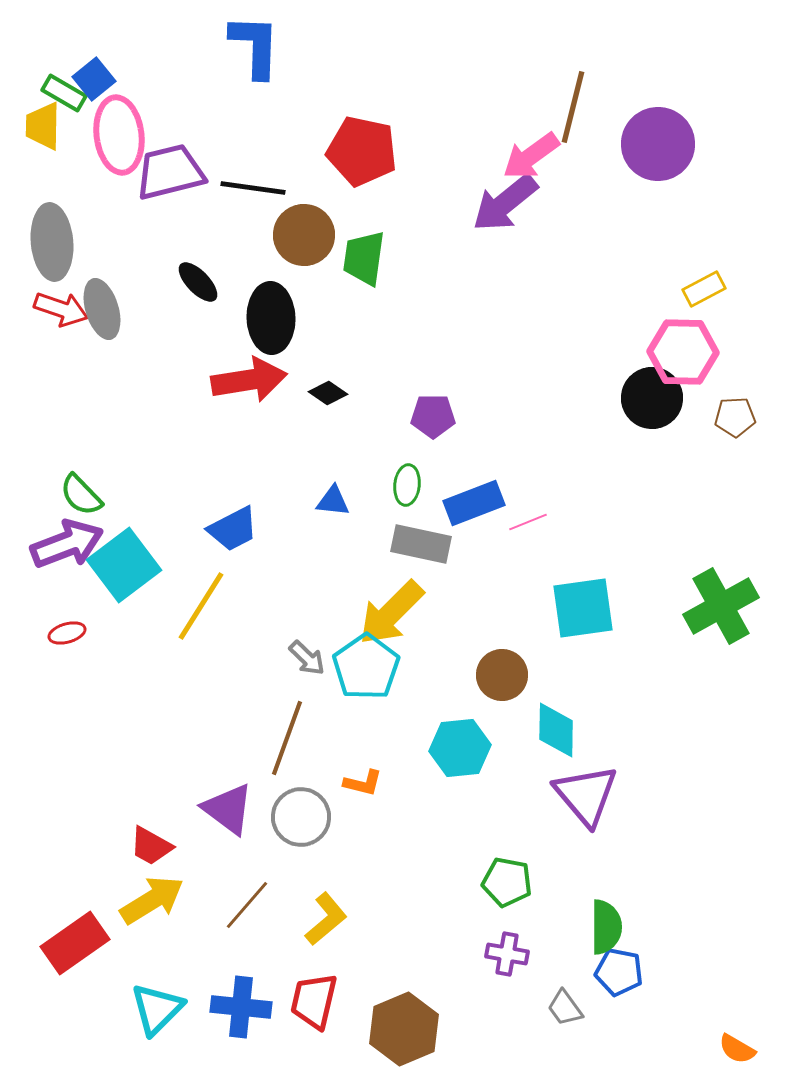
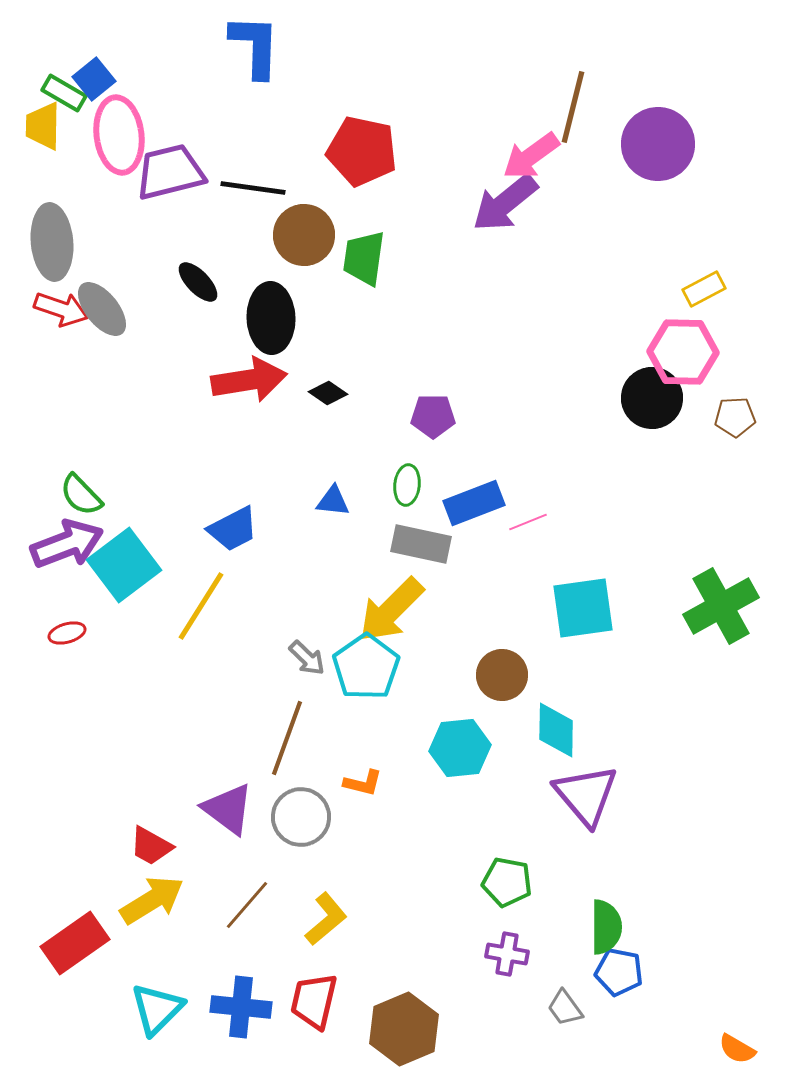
gray ellipse at (102, 309): rotated 22 degrees counterclockwise
yellow arrow at (391, 613): moved 3 px up
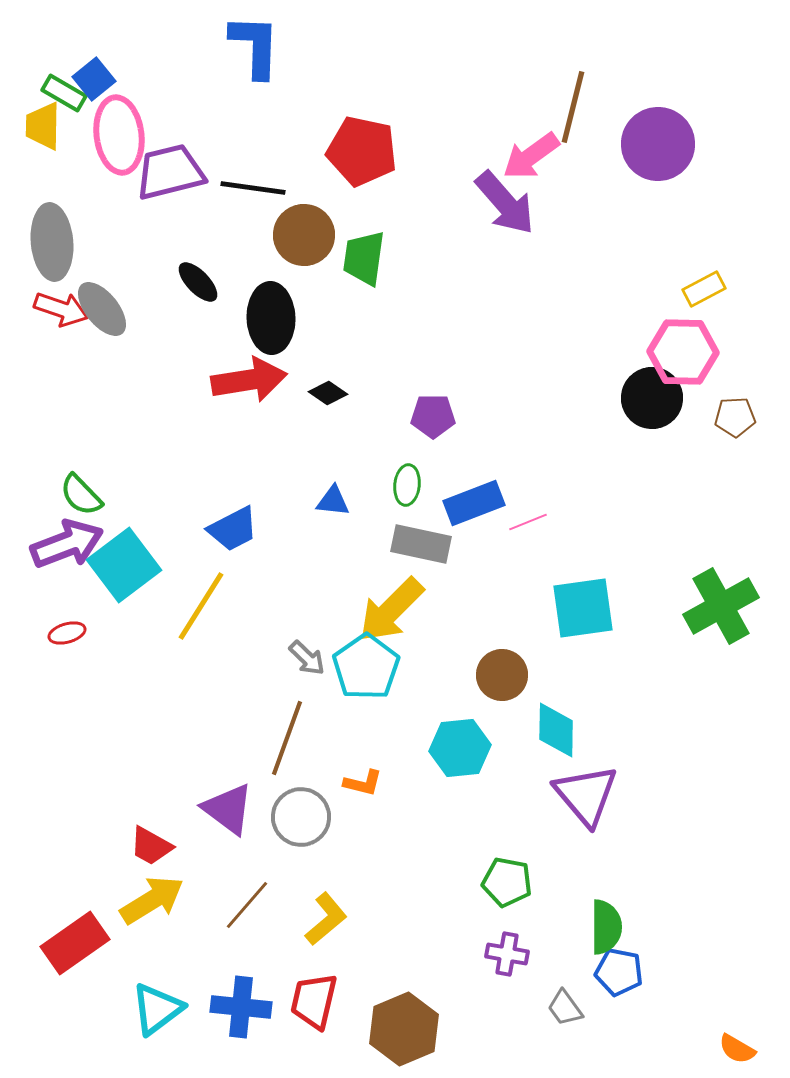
purple arrow at (505, 203): rotated 92 degrees counterclockwise
cyan triangle at (157, 1009): rotated 8 degrees clockwise
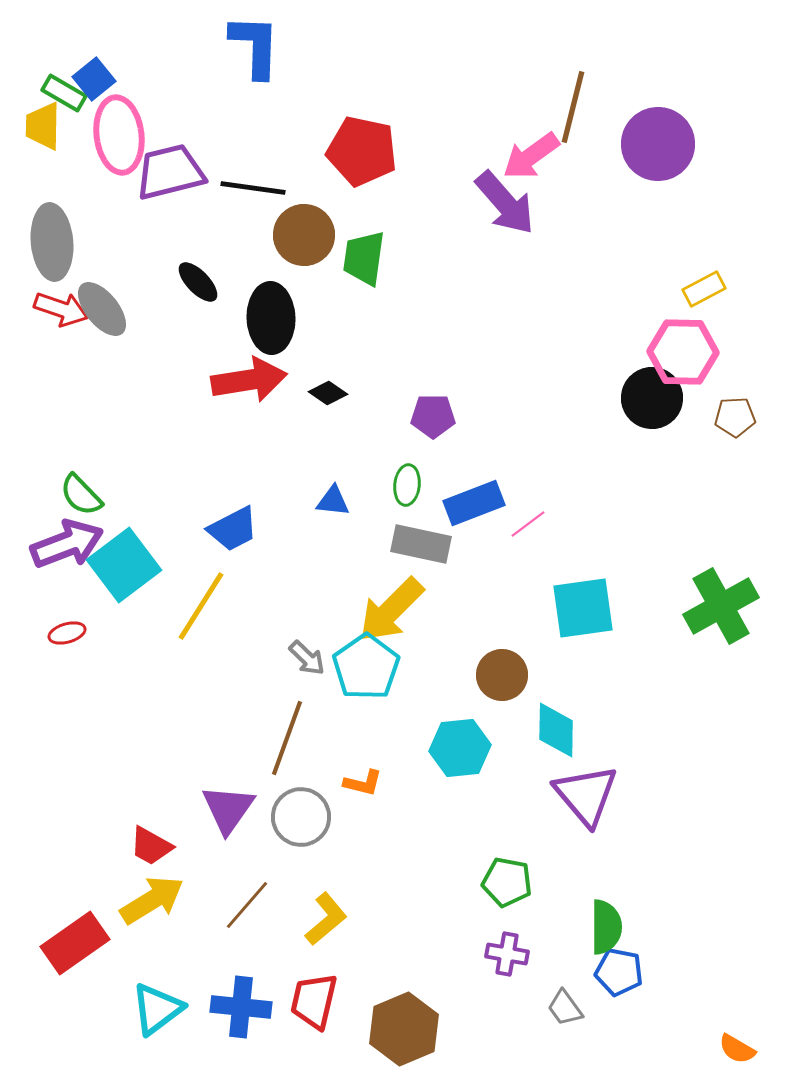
pink line at (528, 522): moved 2 px down; rotated 15 degrees counterclockwise
purple triangle at (228, 809): rotated 28 degrees clockwise
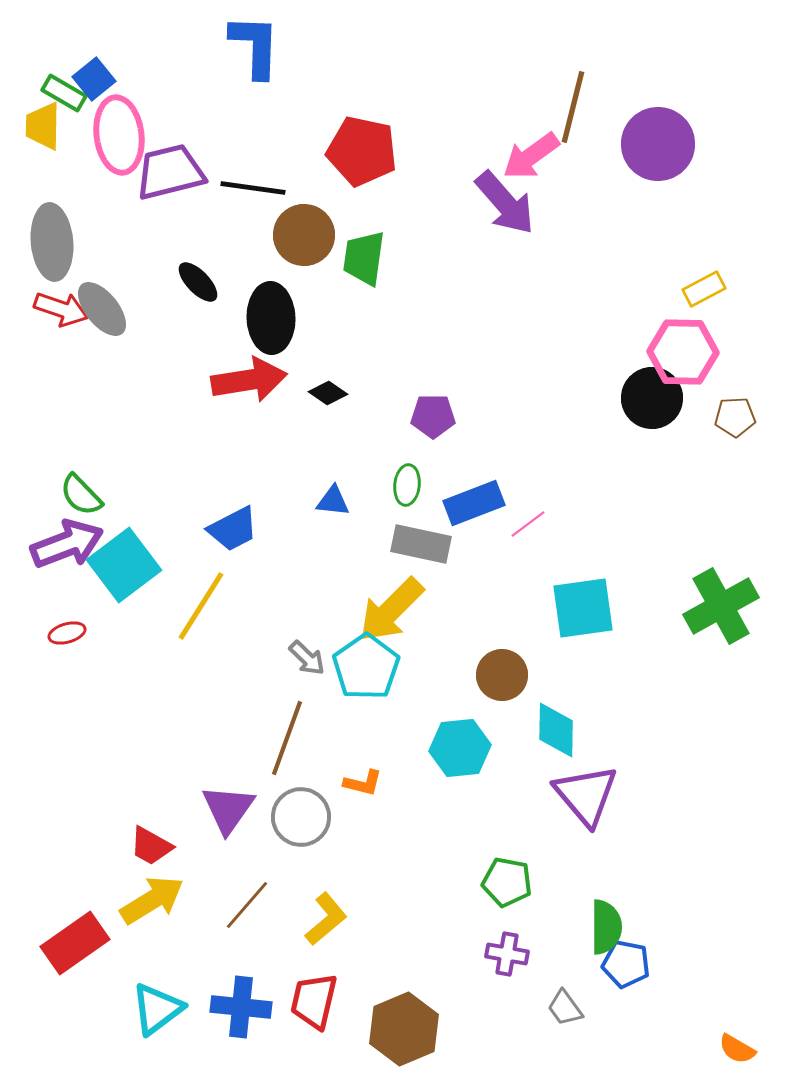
blue pentagon at (619, 972): moved 7 px right, 8 px up
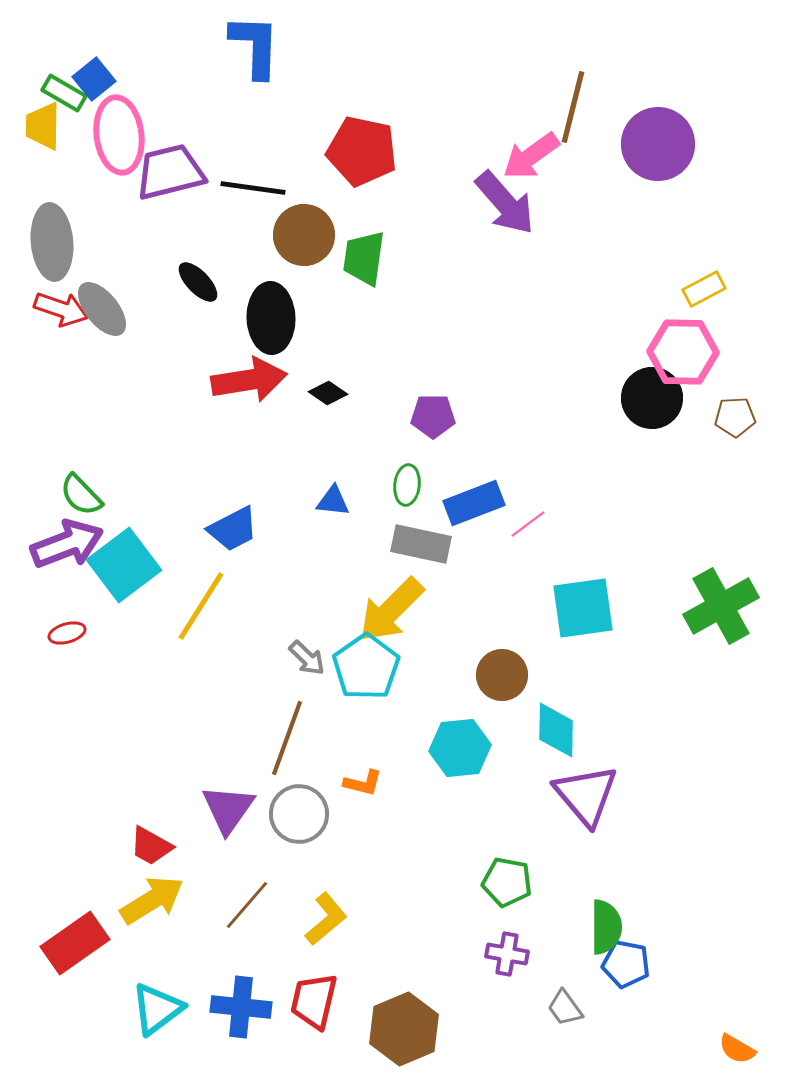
gray circle at (301, 817): moved 2 px left, 3 px up
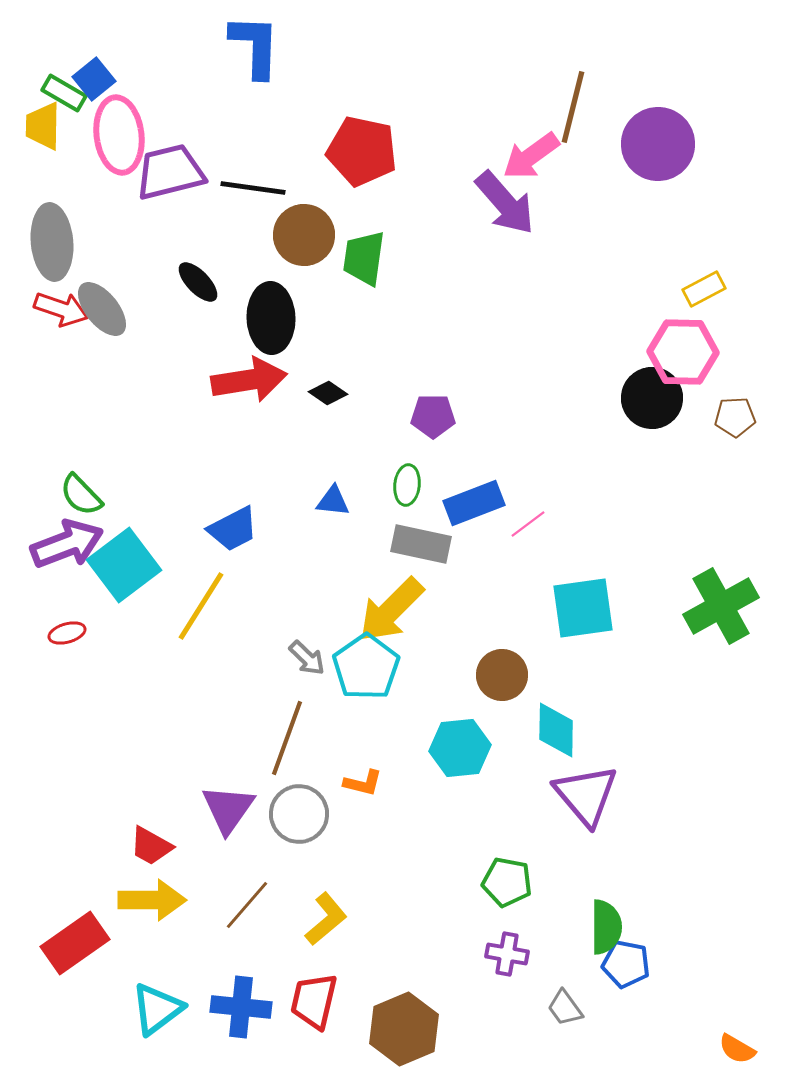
yellow arrow at (152, 900): rotated 32 degrees clockwise
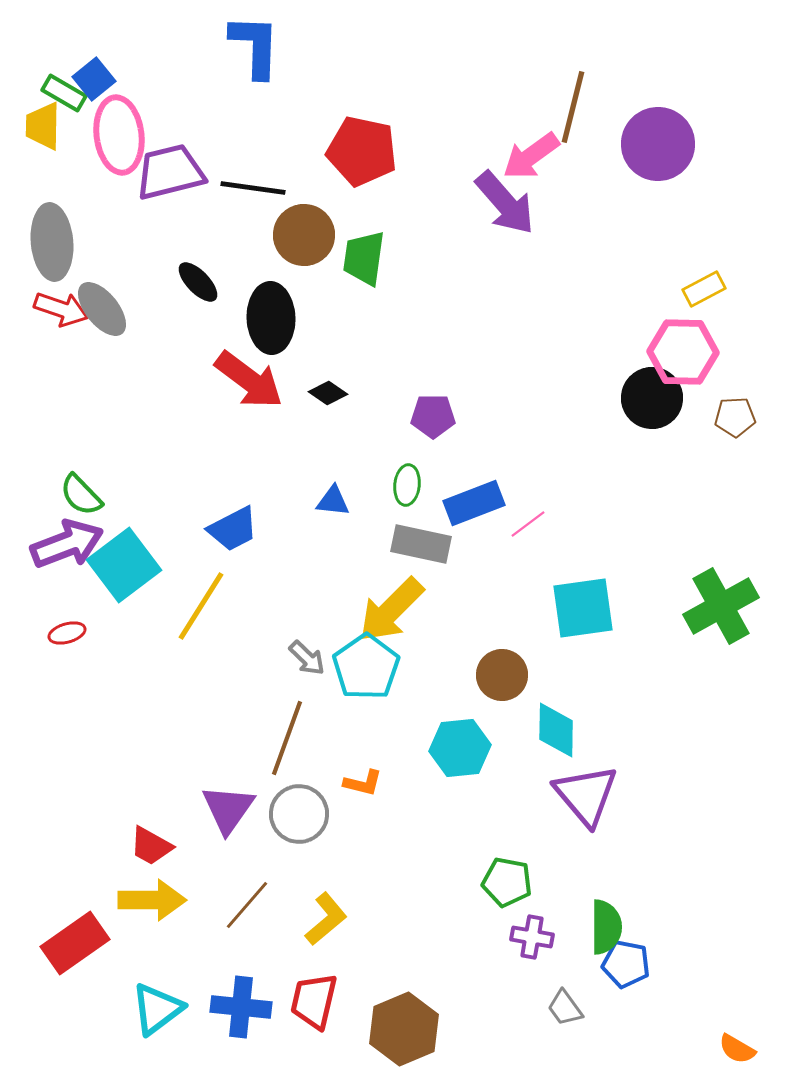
red arrow at (249, 380): rotated 46 degrees clockwise
purple cross at (507, 954): moved 25 px right, 17 px up
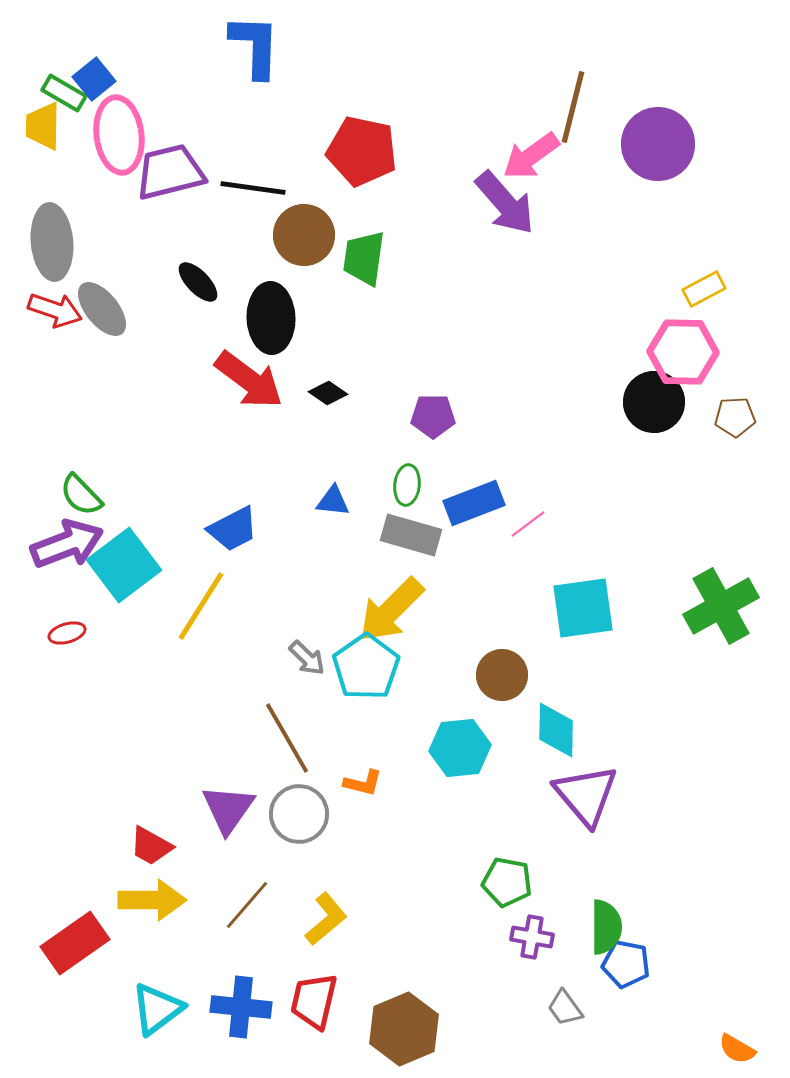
red arrow at (61, 309): moved 6 px left, 1 px down
black circle at (652, 398): moved 2 px right, 4 px down
gray rectangle at (421, 544): moved 10 px left, 9 px up; rotated 4 degrees clockwise
brown line at (287, 738): rotated 50 degrees counterclockwise
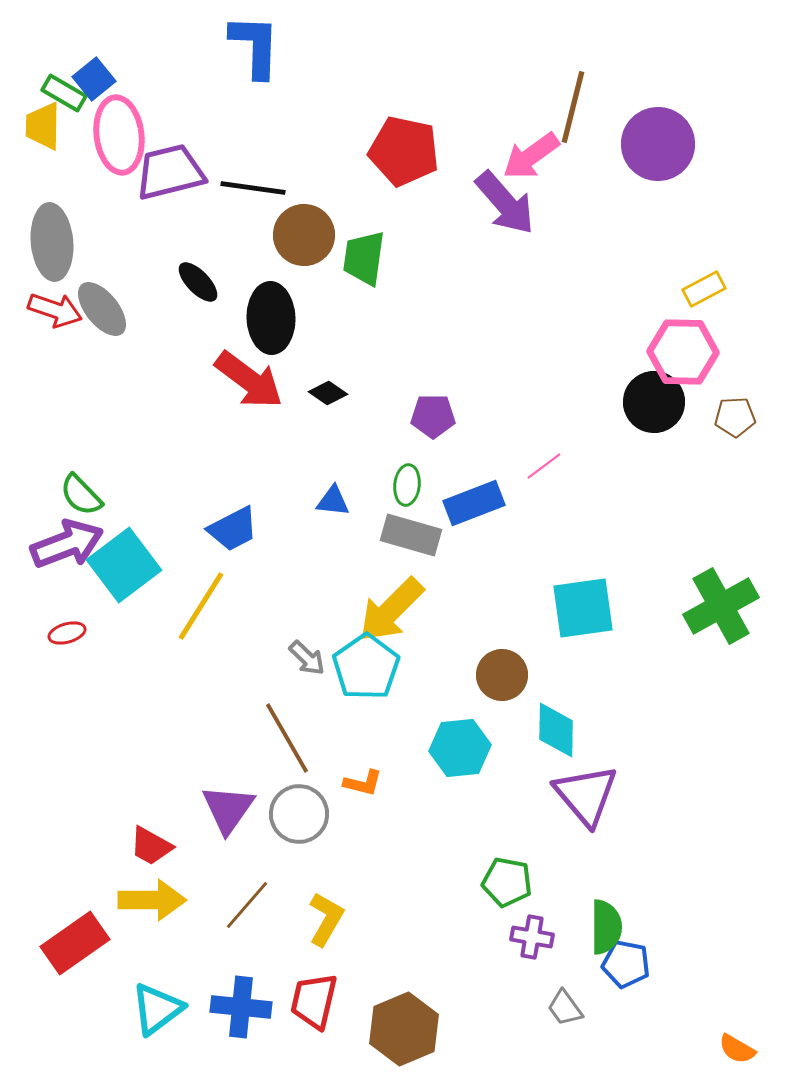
red pentagon at (362, 151): moved 42 px right
pink line at (528, 524): moved 16 px right, 58 px up
yellow L-shape at (326, 919): rotated 20 degrees counterclockwise
